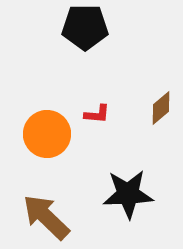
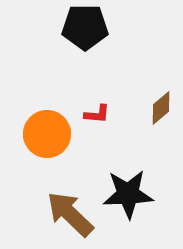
brown arrow: moved 24 px right, 3 px up
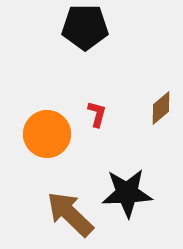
red L-shape: rotated 80 degrees counterclockwise
black star: moved 1 px left, 1 px up
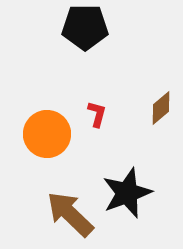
black star: rotated 18 degrees counterclockwise
